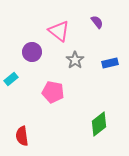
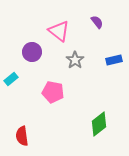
blue rectangle: moved 4 px right, 3 px up
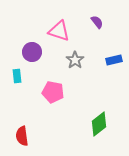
pink triangle: rotated 20 degrees counterclockwise
cyan rectangle: moved 6 px right, 3 px up; rotated 56 degrees counterclockwise
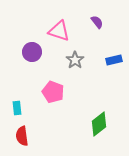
cyan rectangle: moved 32 px down
pink pentagon: rotated 10 degrees clockwise
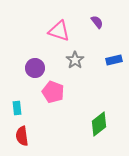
purple circle: moved 3 px right, 16 px down
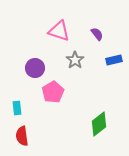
purple semicircle: moved 12 px down
pink pentagon: rotated 20 degrees clockwise
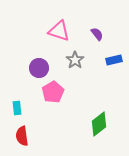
purple circle: moved 4 px right
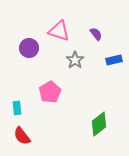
purple semicircle: moved 1 px left
purple circle: moved 10 px left, 20 px up
pink pentagon: moved 3 px left
red semicircle: rotated 30 degrees counterclockwise
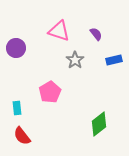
purple circle: moved 13 px left
